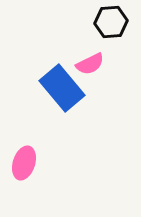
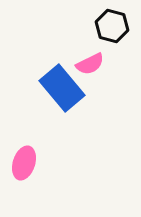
black hexagon: moved 1 px right, 4 px down; rotated 20 degrees clockwise
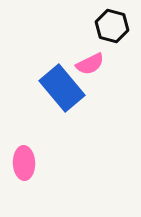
pink ellipse: rotated 20 degrees counterclockwise
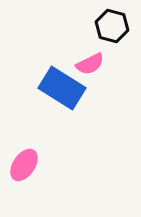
blue rectangle: rotated 18 degrees counterclockwise
pink ellipse: moved 2 px down; rotated 36 degrees clockwise
